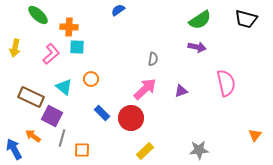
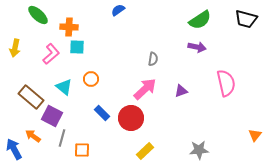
brown rectangle: rotated 15 degrees clockwise
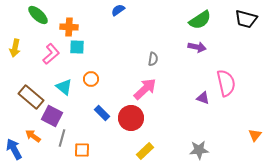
purple triangle: moved 22 px right, 7 px down; rotated 40 degrees clockwise
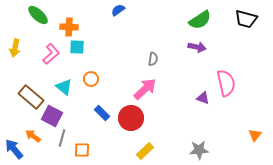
blue arrow: rotated 10 degrees counterclockwise
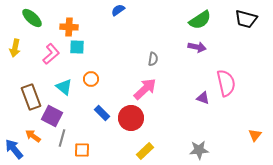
green ellipse: moved 6 px left, 3 px down
brown rectangle: rotated 30 degrees clockwise
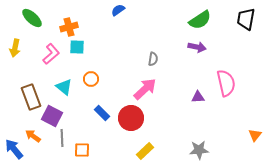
black trapezoid: rotated 85 degrees clockwise
orange cross: rotated 18 degrees counterclockwise
purple triangle: moved 5 px left, 1 px up; rotated 24 degrees counterclockwise
gray line: rotated 18 degrees counterclockwise
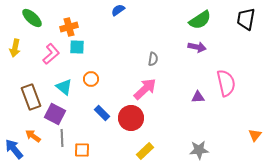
purple square: moved 3 px right, 2 px up
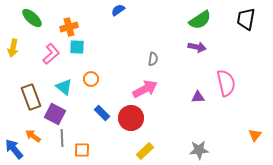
yellow arrow: moved 2 px left
pink arrow: rotated 15 degrees clockwise
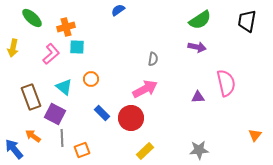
black trapezoid: moved 1 px right, 2 px down
orange cross: moved 3 px left
orange square: rotated 21 degrees counterclockwise
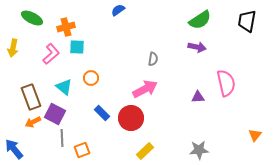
green ellipse: rotated 15 degrees counterclockwise
orange circle: moved 1 px up
orange arrow: moved 14 px up; rotated 63 degrees counterclockwise
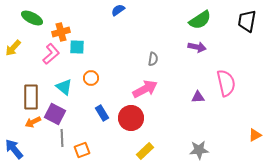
orange cross: moved 5 px left, 5 px down
yellow arrow: rotated 30 degrees clockwise
brown rectangle: rotated 20 degrees clockwise
blue rectangle: rotated 14 degrees clockwise
orange triangle: rotated 24 degrees clockwise
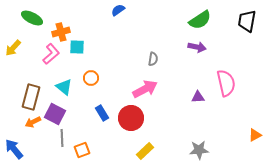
brown rectangle: rotated 15 degrees clockwise
